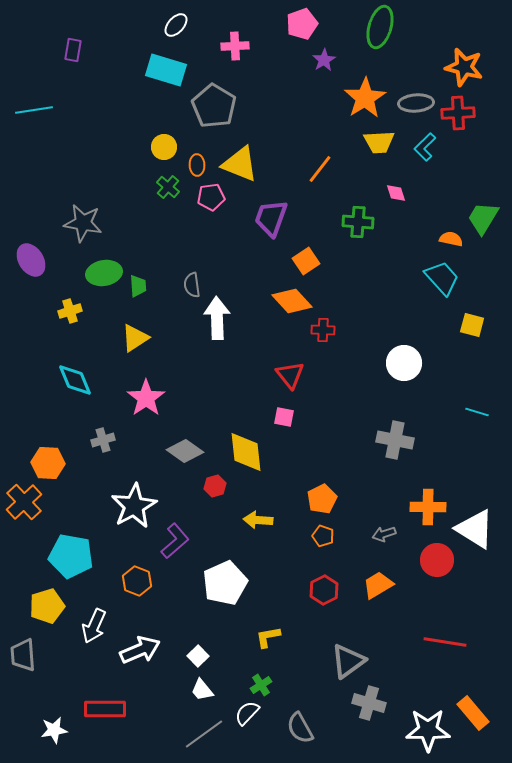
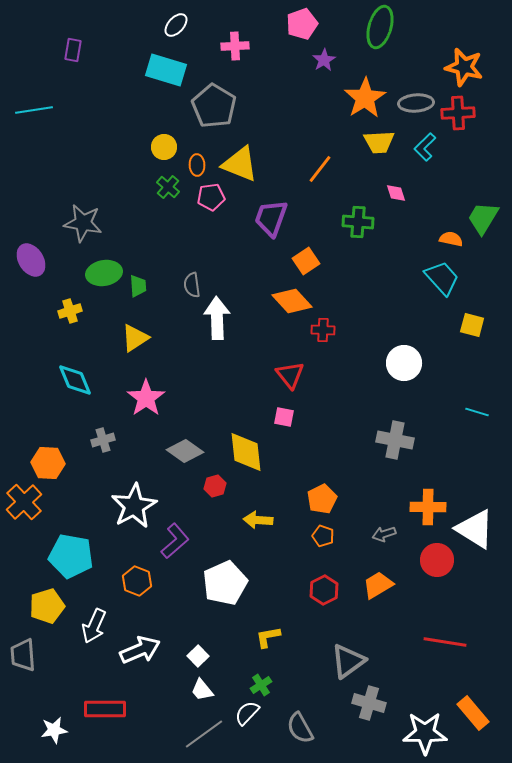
white star at (428, 730): moved 3 px left, 3 px down
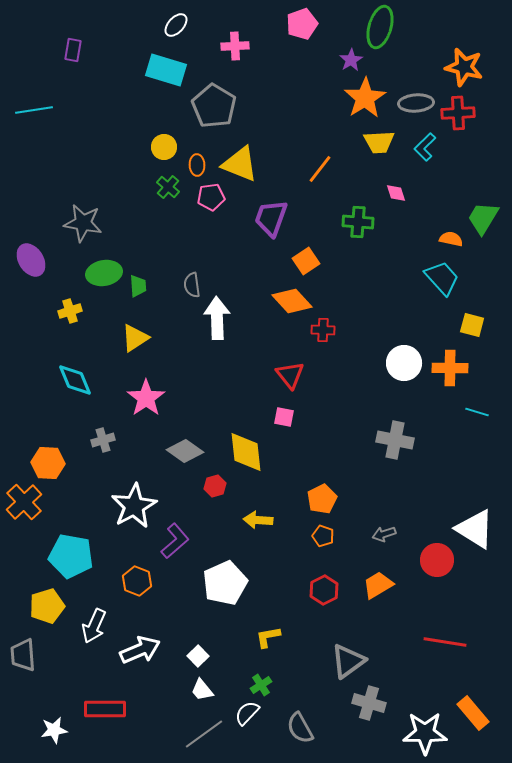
purple star at (324, 60): moved 27 px right
orange cross at (428, 507): moved 22 px right, 139 px up
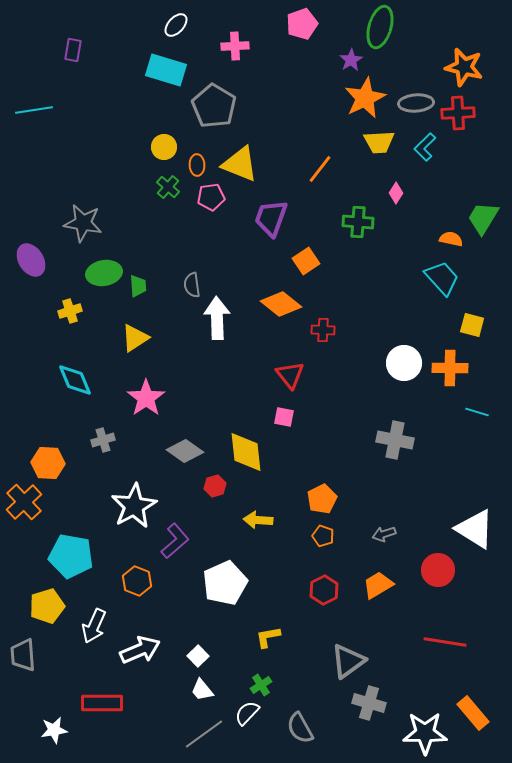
orange star at (365, 98): rotated 6 degrees clockwise
pink diamond at (396, 193): rotated 50 degrees clockwise
orange diamond at (292, 301): moved 11 px left, 3 px down; rotated 9 degrees counterclockwise
red circle at (437, 560): moved 1 px right, 10 px down
red rectangle at (105, 709): moved 3 px left, 6 px up
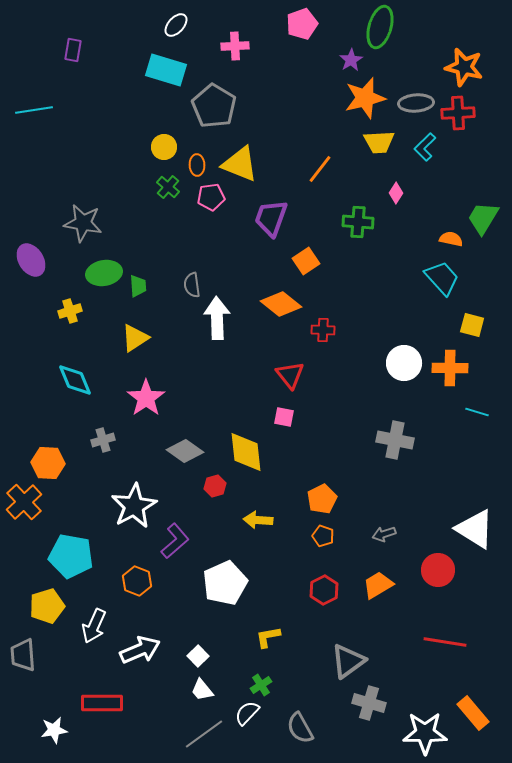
orange star at (365, 98): rotated 12 degrees clockwise
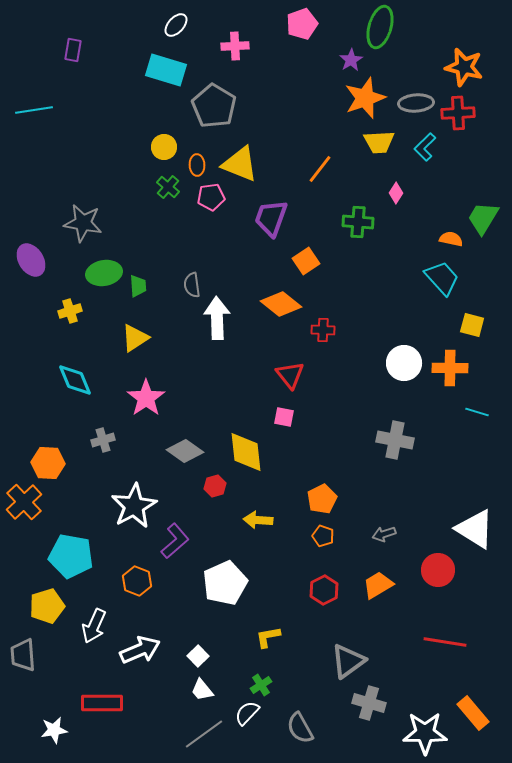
orange star at (365, 98): rotated 6 degrees counterclockwise
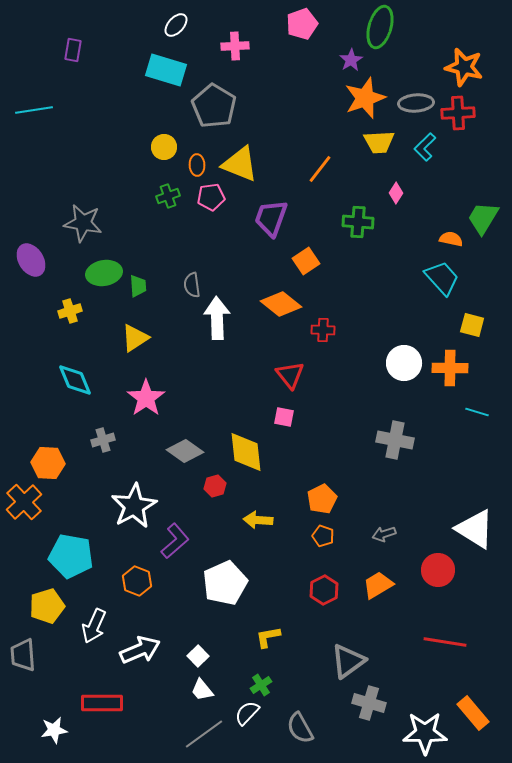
green cross at (168, 187): moved 9 px down; rotated 30 degrees clockwise
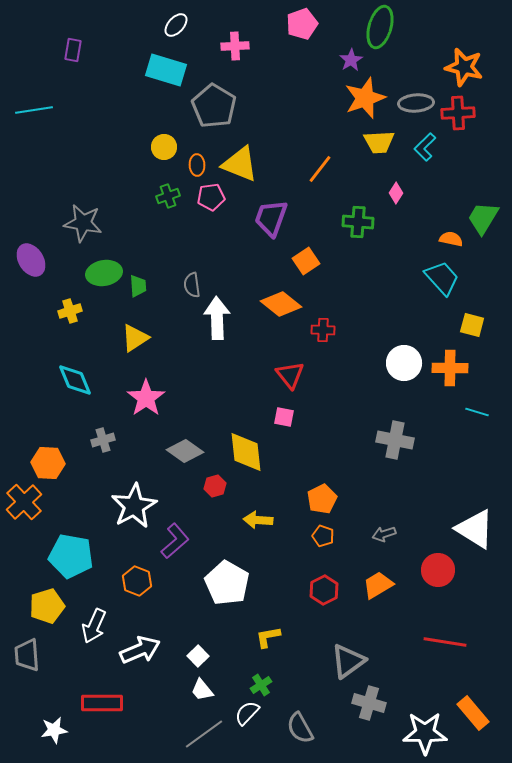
white pentagon at (225, 583): moved 2 px right; rotated 18 degrees counterclockwise
gray trapezoid at (23, 655): moved 4 px right
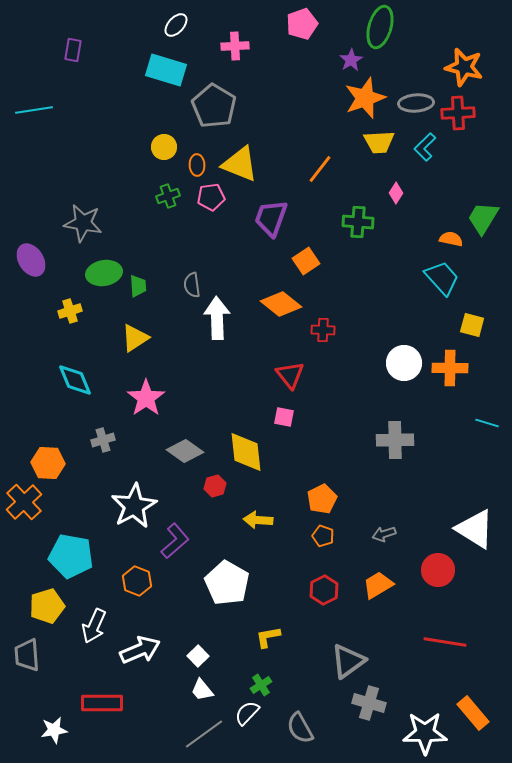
cyan line at (477, 412): moved 10 px right, 11 px down
gray cross at (395, 440): rotated 12 degrees counterclockwise
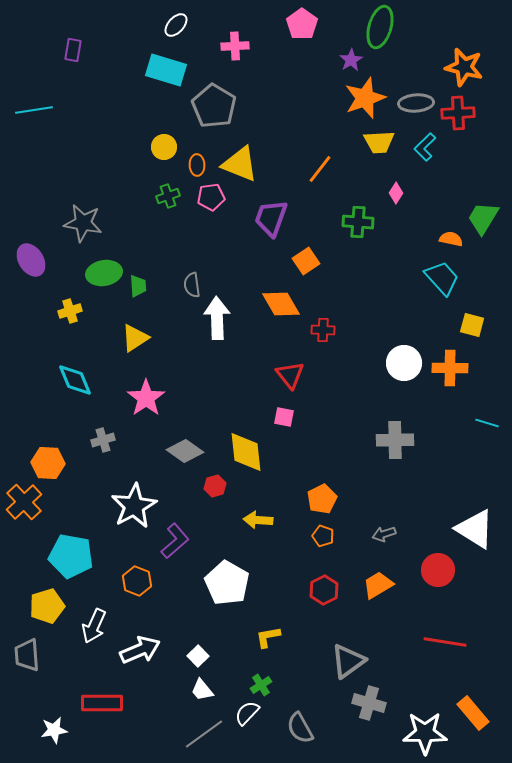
pink pentagon at (302, 24): rotated 16 degrees counterclockwise
orange diamond at (281, 304): rotated 21 degrees clockwise
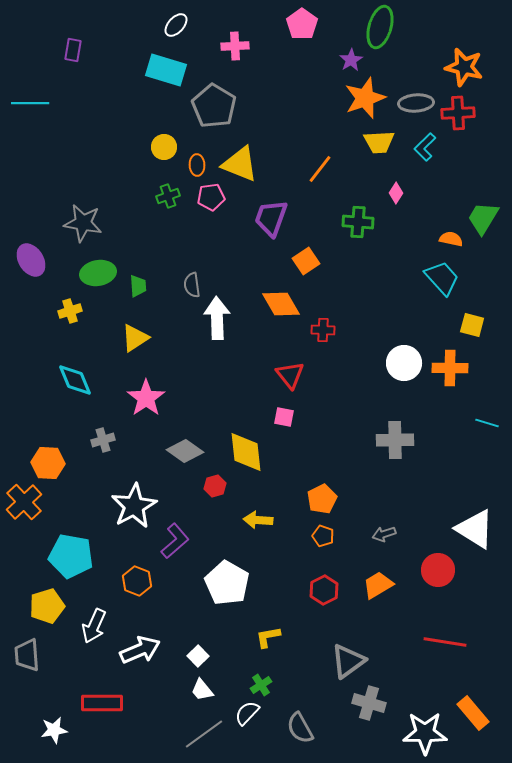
cyan line at (34, 110): moved 4 px left, 7 px up; rotated 9 degrees clockwise
green ellipse at (104, 273): moved 6 px left
